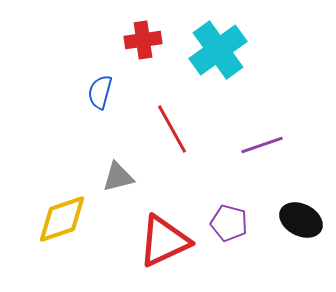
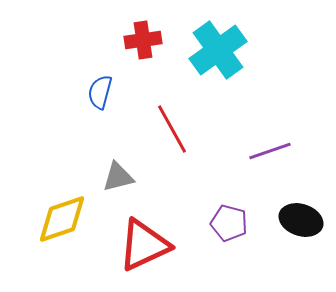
purple line: moved 8 px right, 6 px down
black ellipse: rotated 9 degrees counterclockwise
red triangle: moved 20 px left, 4 px down
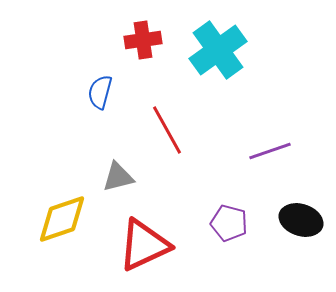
red line: moved 5 px left, 1 px down
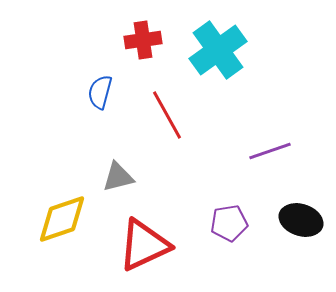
red line: moved 15 px up
purple pentagon: rotated 24 degrees counterclockwise
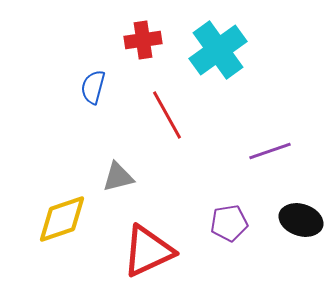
blue semicircle: moved 7 px left, 5 px up
red triangle: moved 4 px right, 6 px down
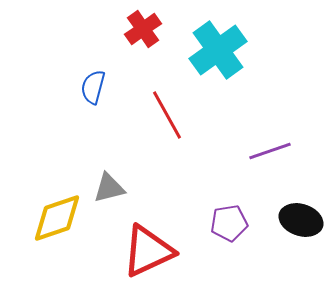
red cross: moved 11 px up; rotated 27 degrees counterclockwise
gray triangle: moved 9 px left, 11 px down
yellow diamond: moved 5 px left, 1 px up
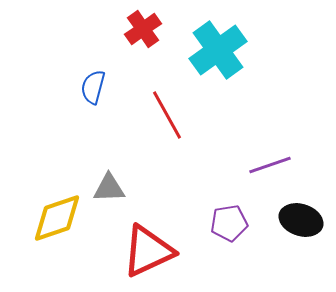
purple line: moved 14 px down
gray triangle: rotated 12 degrees clockwise
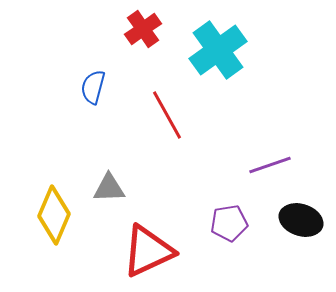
yellow diamond: moved 3 px left, 3 px up; rotated 48 degrees counterclockwise
